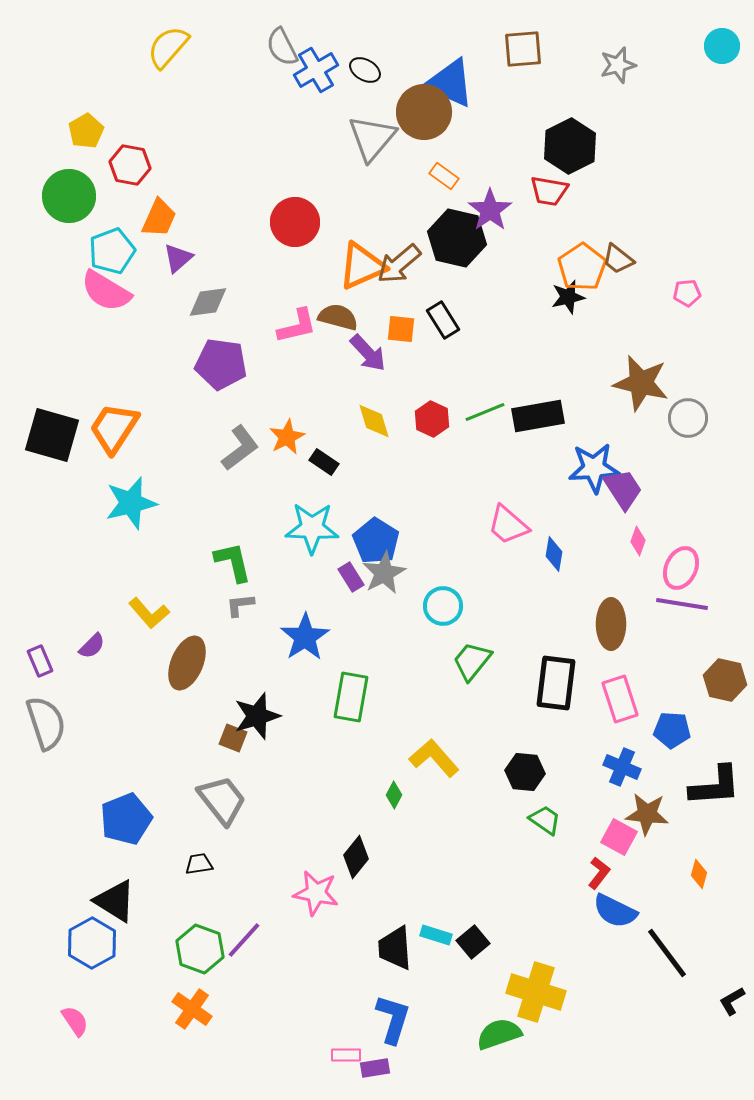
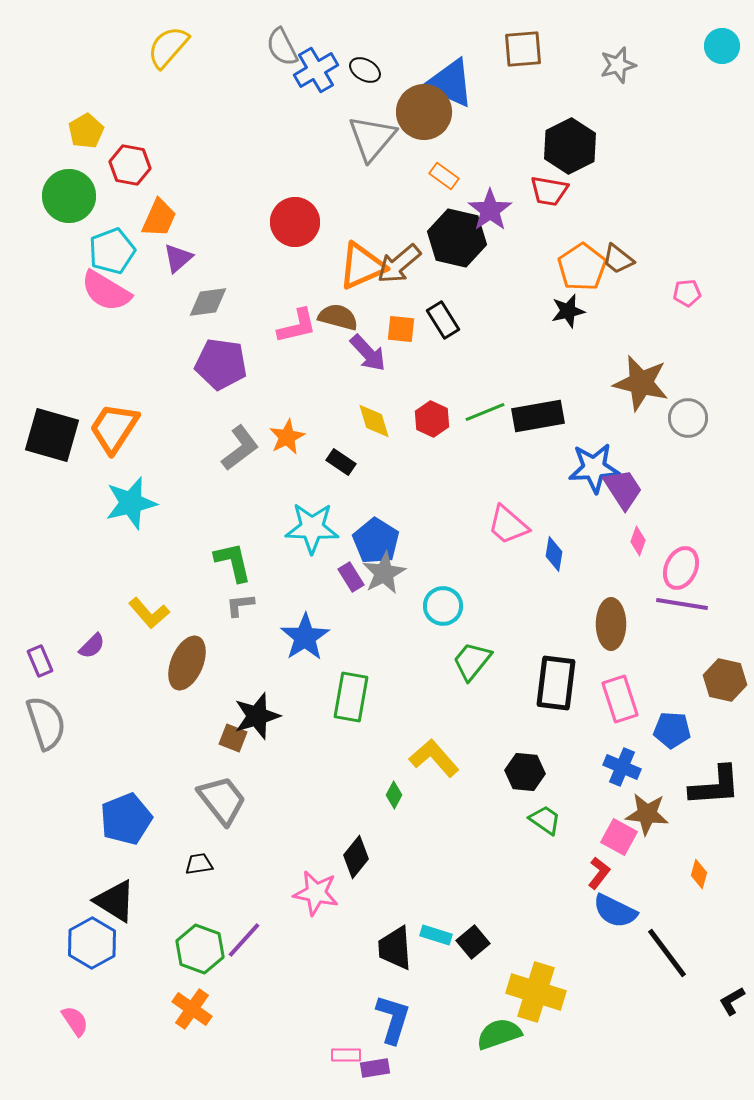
black star at (568, 297): moved 14 px down
black rectangle at (324, 462): moved 17 px right
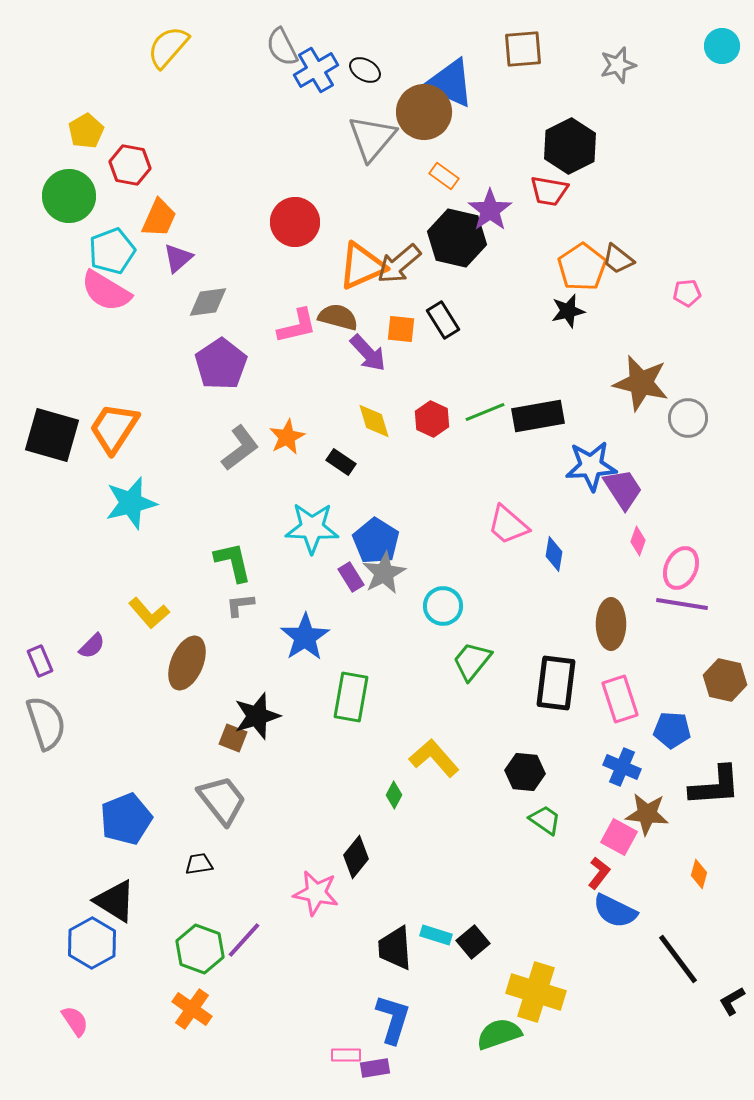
purple pentagon at (221, 364): rotated 30 degrees clockwise
blue star at (594, 468): moved 3 px left, 2 px up
black line at (667, 953): moved 11 px right, 6 px down
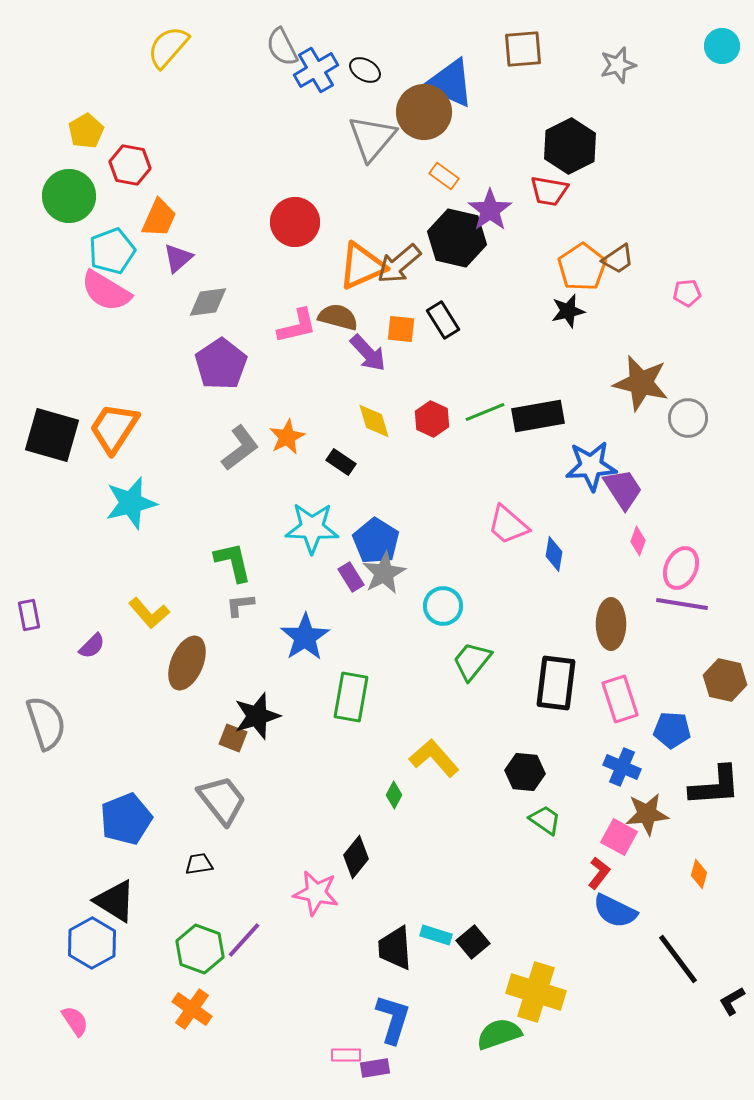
brown trapezoid at (618, 259): rotated 72 degrees counterclockwise
purple rectangle at (40, 661): moved 11 px left, 46 px up; rotated 12 degrees clockwise
brown star at (647, 814): rotated 12 degrees counterclockwise
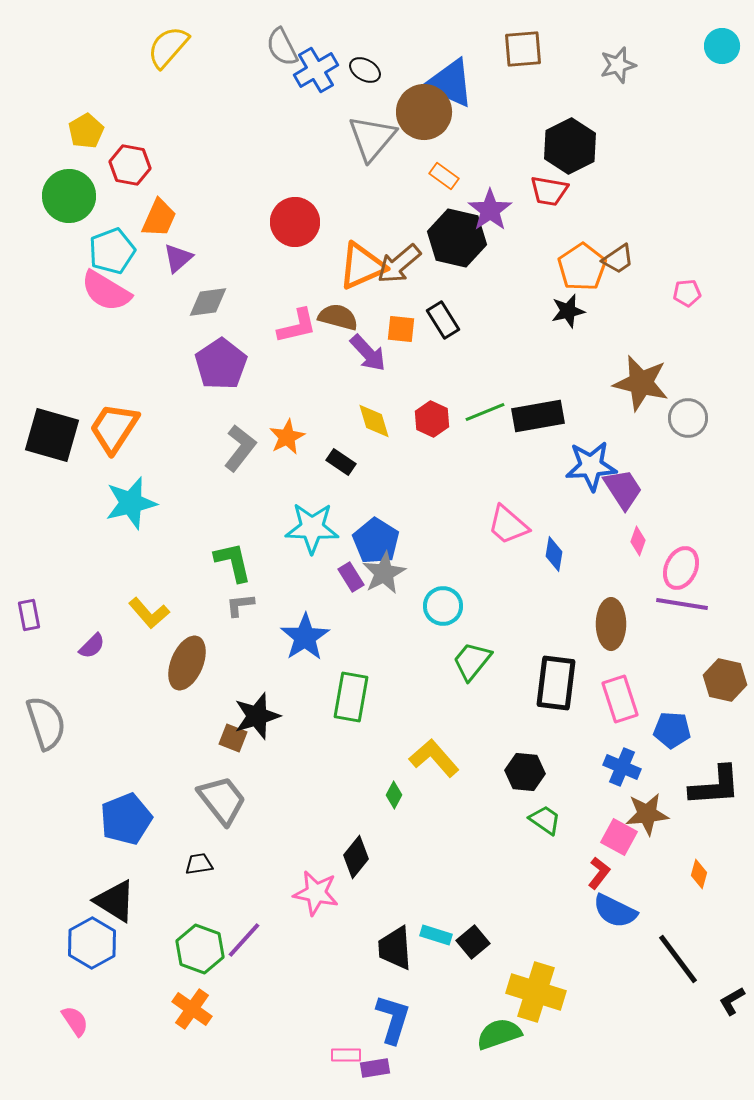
gray L-shape at (240, 448): rotated 15 degrees counterclockwise
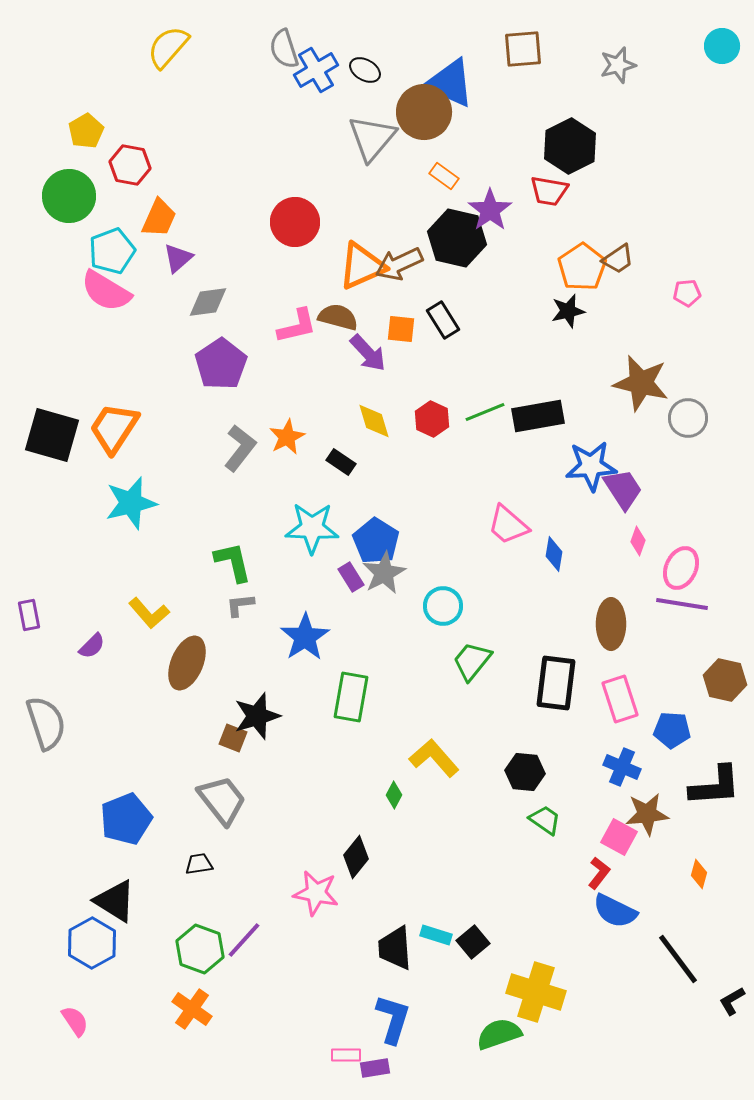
gray semicircle at (282, 47): moved 2 px right, 2 px down; rotated 9 degrees clockwise
brown arrow at (399, 264): rotated 15 degrees clockwise
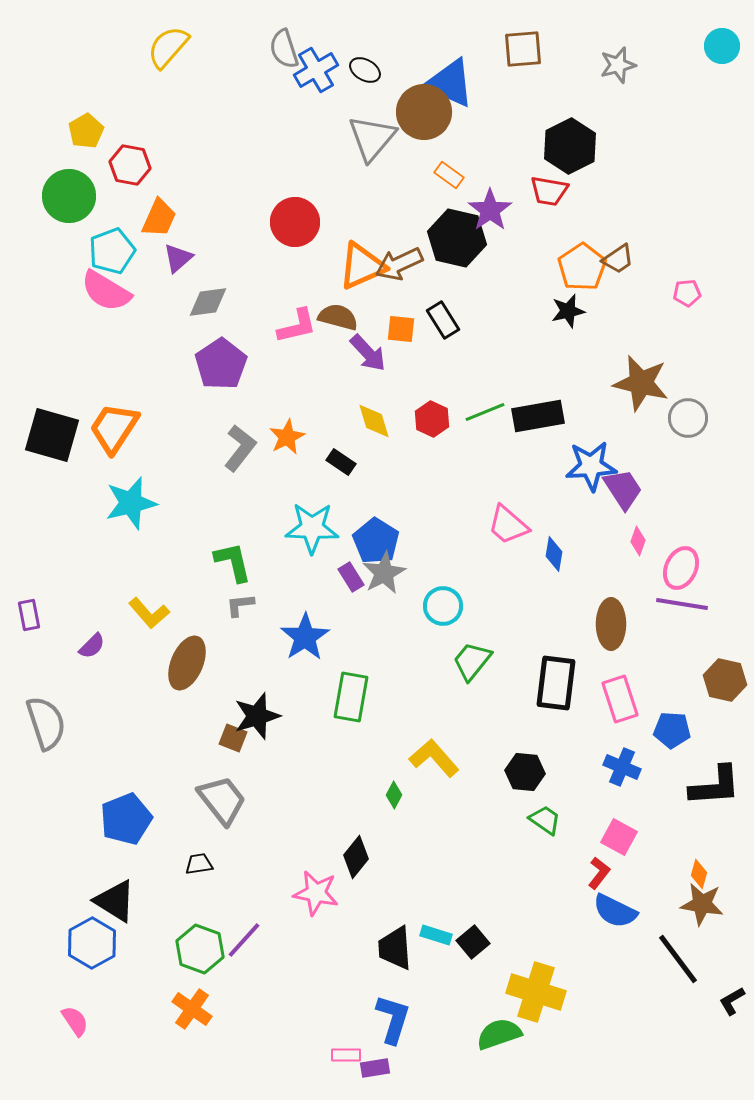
orange rectangle at (444, 176): moved 5 px right, 1 px up
brown star at (647, 814): moved 55 px right, 90 px down; rotated 15 degrees clockwise
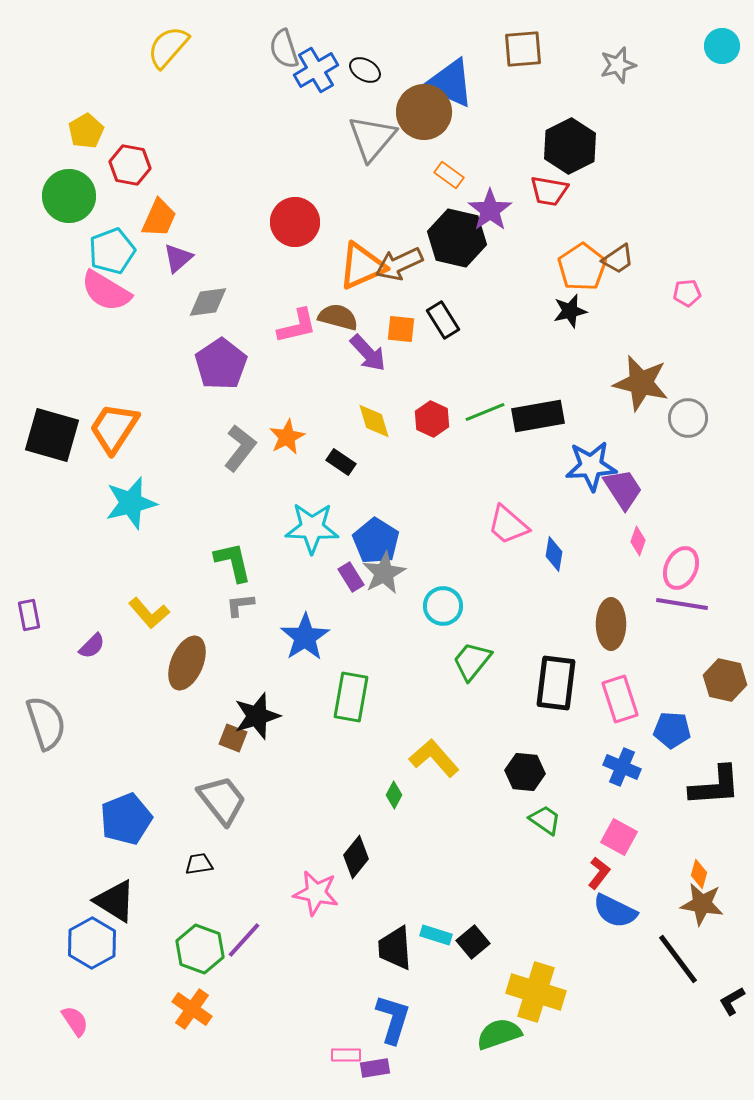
black star at (568, 311): moved 2 px right
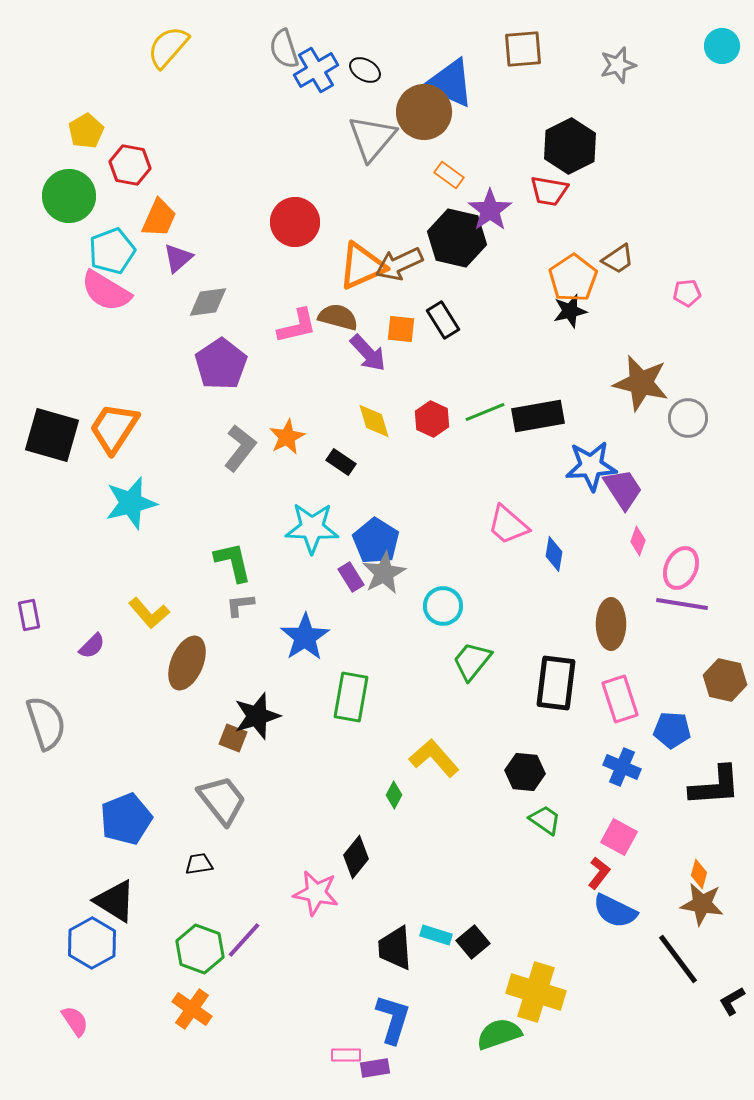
orange pentagon at (582, 267): moved 9 px left, 11 px down
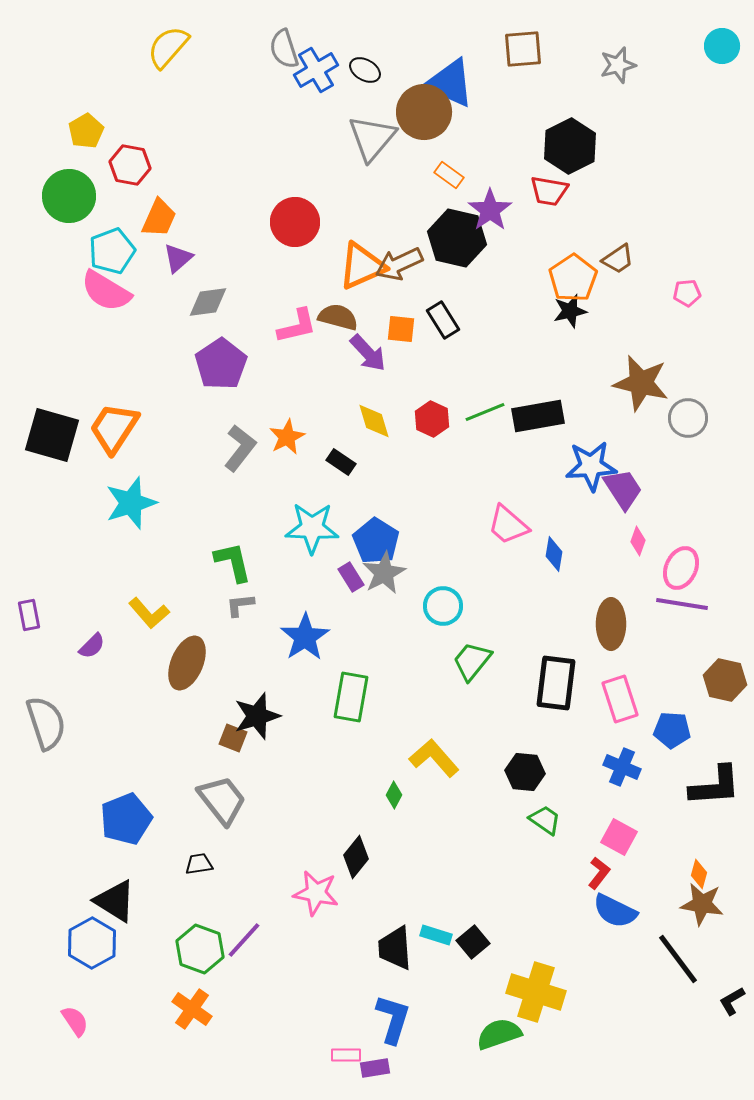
cyan star at (131, 503): rotated 4 degrees counterclockwise
